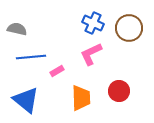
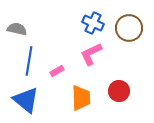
blue line: moved 2 px left, 4 px down; rotated 76 degrees counterclockwise
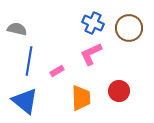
blue triangle: moved 1 px left, 1 px down
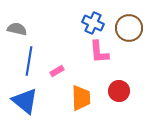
pink L-shape: moved 8 px right, 2 px up; rotated 70 degrees counterclockwise
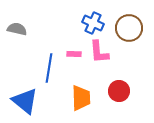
blue line: moved 20 px right, 7 px down
pink rectangle: moved 17 px right, 17 px up; rotated 32 degrees clockwise
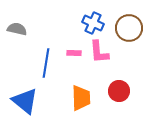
pink rectangle: moved 1 px up
blue line: moved 3 px left, 5 px up
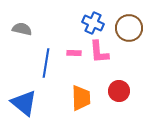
gray semicircle: moved 5 px right
blue triangle: moved 1 px left, 2 px down
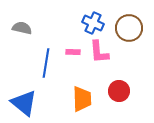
gray semicircle: moved 1 px up
pink rectangle: moved 1 px left, 1 px up
orange trapezoid: moved 1 px right, 1 px down
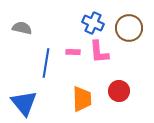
blue triangle: rotated 12 degrees clockwise
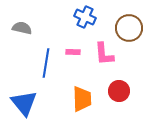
blue cross: moved 8 px left, 6 px up
pink L-shape: moved 5 px right, 2 px down
